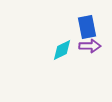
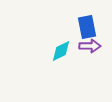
cyan diamond: moved 1 px left, 1 px down
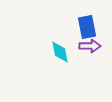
cyan diamond: moved 1 px left, 1 px down; rotated 75 degrees counterclockwise
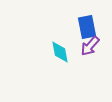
purple arrow: rotated 130 degrees clockwise
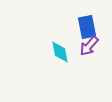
purple arrow: moved 1 px left
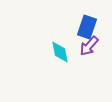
blue rectangle: rotated 30 degrees clockwise
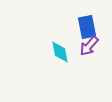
blue rectangle: rotated 30 degrees counterclockwise
